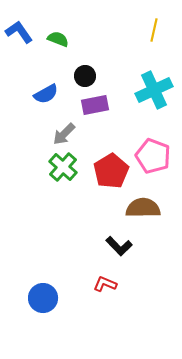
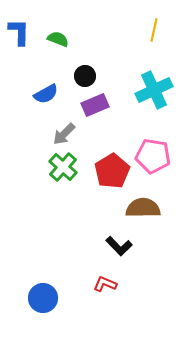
blue L-shape: rotated 36 degrees clockwise
purple rectangle: rotated 12 degrees counterclockwise
pink pentagon: rotated 12 degrees counterclockwise
red pentagon: moved 1 px right
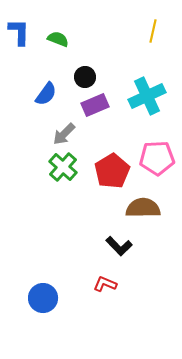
yellow line: moved 1 px left, 1 px down
black circle: moved 1 px down
cyan cross: moved 7 px left, 6 px down
blue semicircle: rotated 25 degrees counterclockwise
pink pentagon: moved 4 px right, 2 px down; rotated 12 degrees counterclockwise
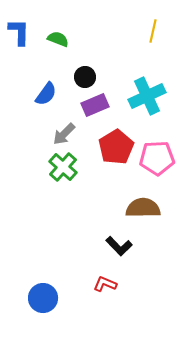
red pentagon: moved 4 px right, 24 px up
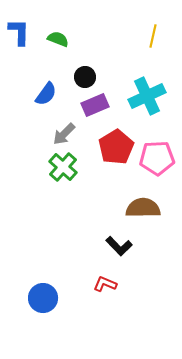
yellow line: moved 5 px down
